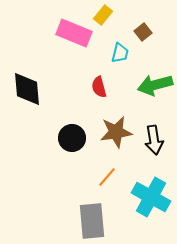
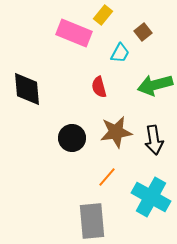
cyan trapezoid: rotated 15 degrees clockwise
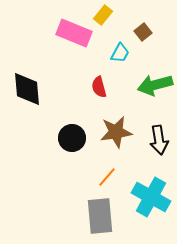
black arrow: moved 5 px right
gray rectangle: moved 8 px right, 5 px up
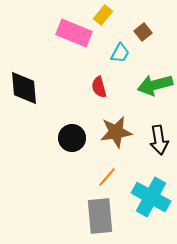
black diamond: moved 3 px left, 1 px up
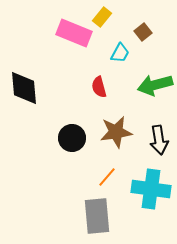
yellow rectangle: moved 1 px left, 2 px down
cyan cross: moved 8 px up; rotated 21 degrees counterclockwise
gray rectangle: moved 3 px left
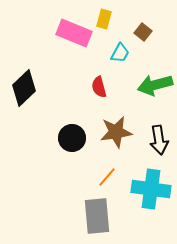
yellow rectangle: moved 2 px right, 2 px down; rotated 24 degrees counterclockwise
brown square: rotated 12 degrees counterclockwise
black diamond: rotated 51 degrees clockwise
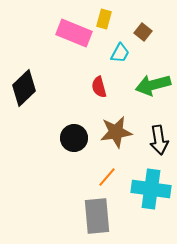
green arrow: moved 2 px left
black circle: moved 2 px right
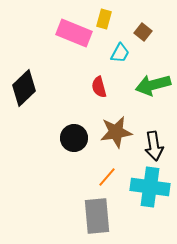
black arrow: moved 5 px left, 6 px down
cyan cross: moved 1 px left, 2 px up
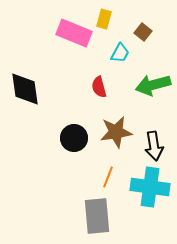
black diamond: moved 1 px right, 1 px down; rotated 54 degrees counterclockwise
orange line: moved 1 px right; rotated 20 degrees counterclockwise
